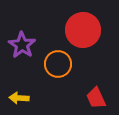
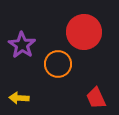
red circle: moved 1 px right, 2 px down
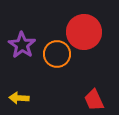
orange circle: moved 1 px left, 10 px up
red trapezoid: moved 2 px left, 2 px down
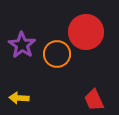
red circle: moved 2 px right
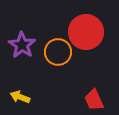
orange circle: moved 1 px right, 2 px up
yellow arrow: moved 1 px right, 1 px up; rotated 18 degrees clockwise
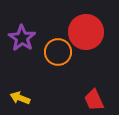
purple star: moved 7 px up
yellow arrow: moved 1 px down
